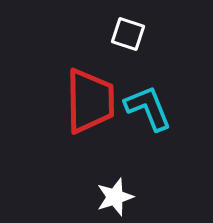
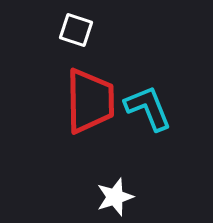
white square: moved 52 px left, 4 px up
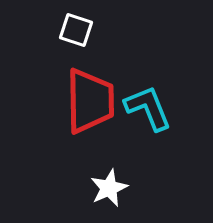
white star: moved 6 px left, 9 px up; rotated 6 degrees counterclockwise
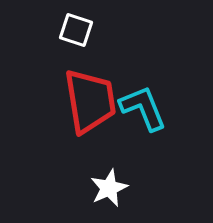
red trapezoid: rotated 8 degrees counterclockwise
cyan L-shape: moved 5 px left
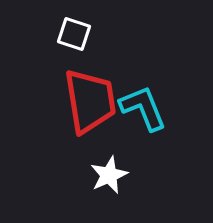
white square: moved 2 px left, 4 px down
white star: moved 13 px up
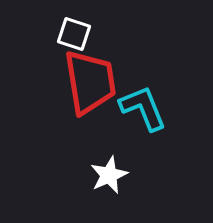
red trapezoid: moved 19 px up
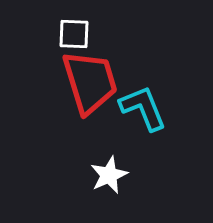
white square: rotated 16 degrees counterclockwise
red trapezoid: rotated 8 degrees counterclockwise
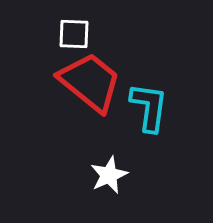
red trapezoid: rotated 34 degrees counterclockwise
cyan L-shape: moved 6 px right, 1 px up; rotated 30 degrees clockwise
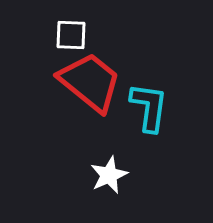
white square: moved 3 px left, 1 px down
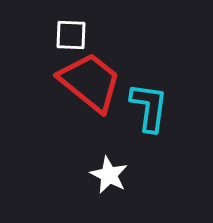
white star: rotated 21 degrees counterclockwise
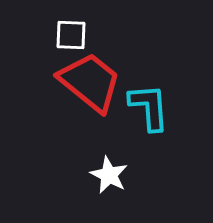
cyan L-shape: rotated 12 degrees counterclockwise
